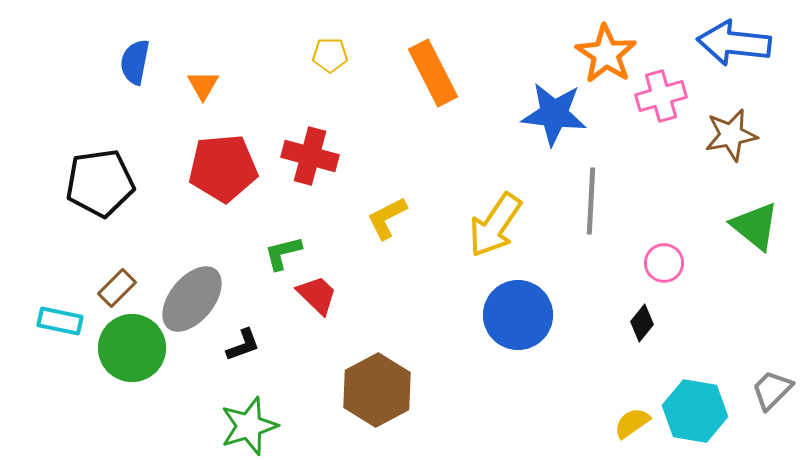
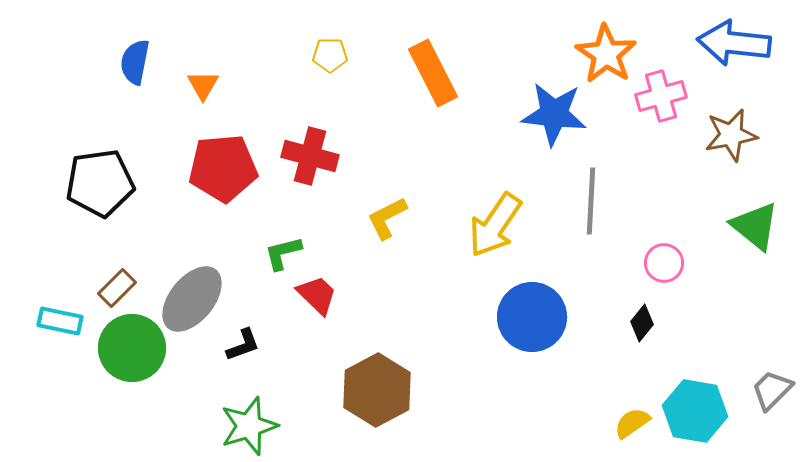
blue circle: moved 14 px right, 2 px down
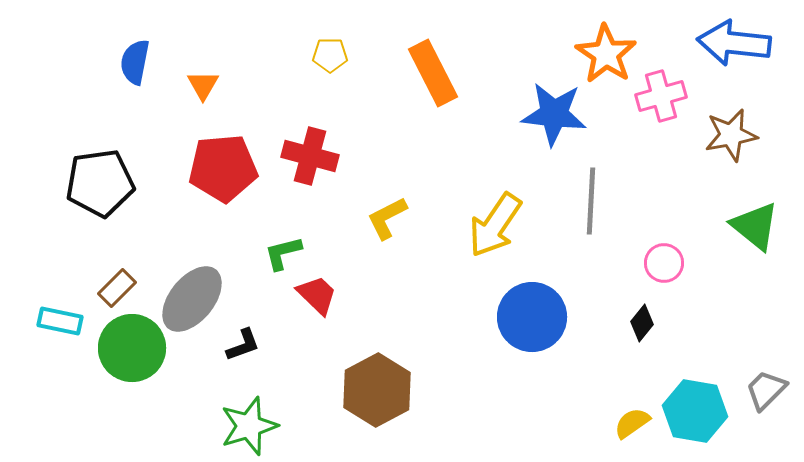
gray trapezoid: moved 6 px left
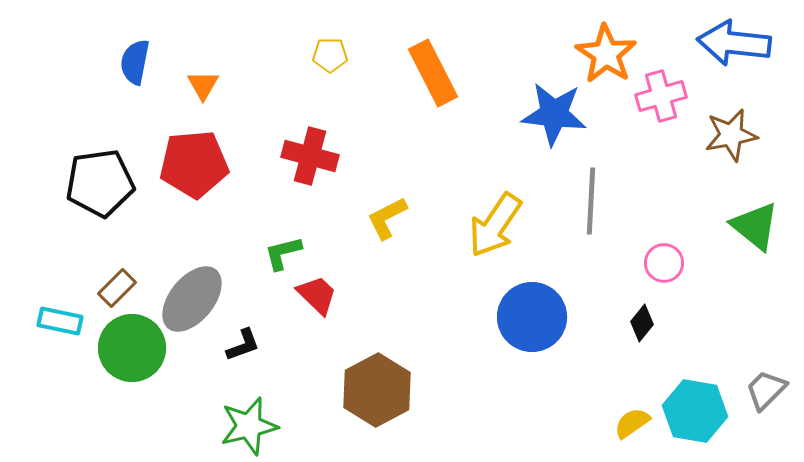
red pentagon: moved 29 px left, 4 px up
green star: rotated 4 degrees clockwise
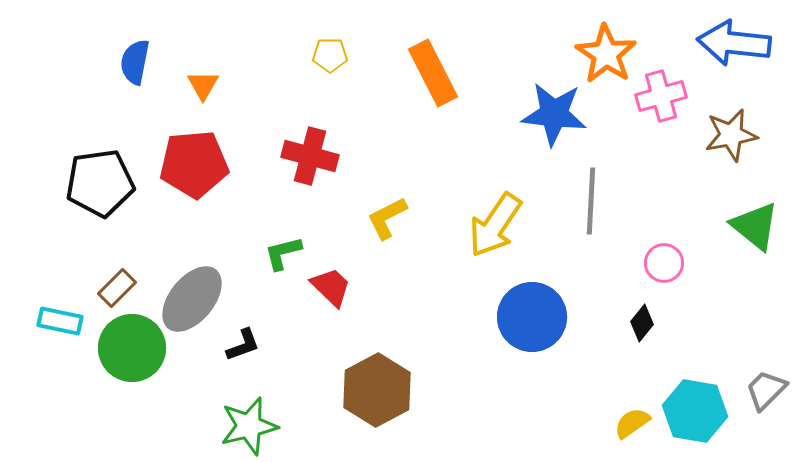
red trapezoid: moved 14 px right, 8 px up
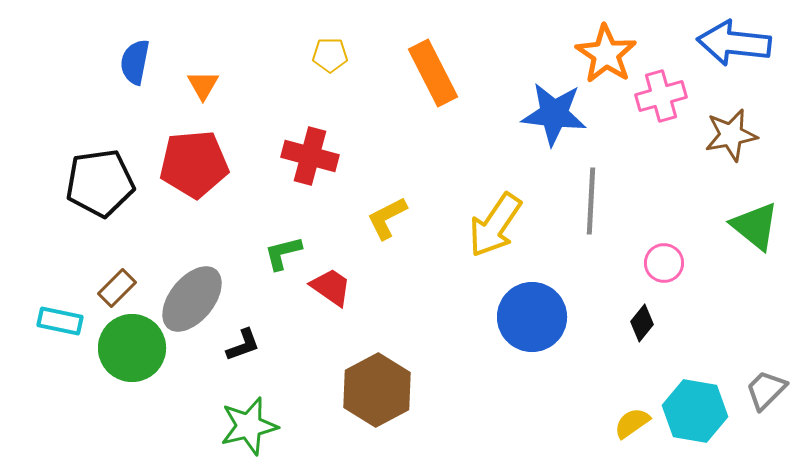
red trapezoid: rotated 9 degrees counterclockwise
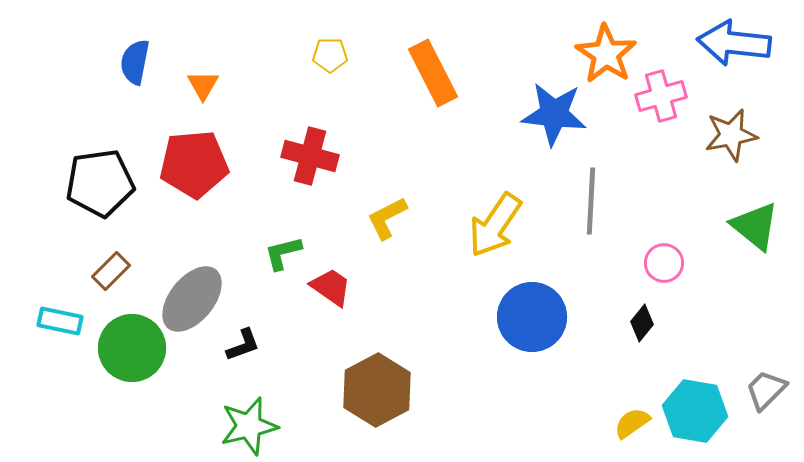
brown rectangle: moved 6 px left, 17 px up
